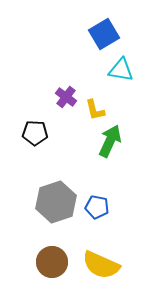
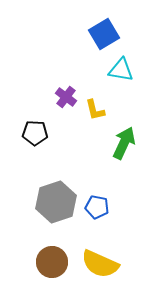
green arrow: moved 14 px right, 2 px down
yellow semicircle: moved 1 px left, 1 px up
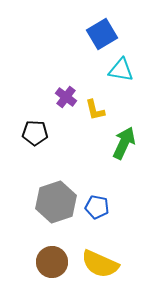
blue square: moved 2 px left
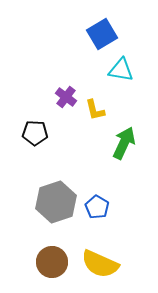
blue pentagon: rotated 20 degrees clockwise
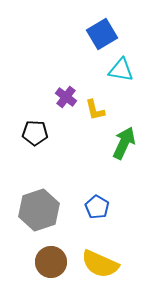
gray hexagon: moved 17 px left, 8 px down
brown circle: moved 1 px left
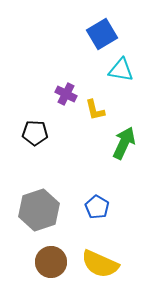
purple cross: moved 3 px up; rotated 10 degrees counterclockwise
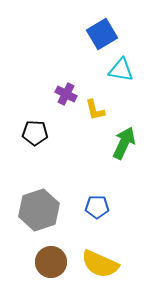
blue pentagon: rotated 30 degrees counterclockwise
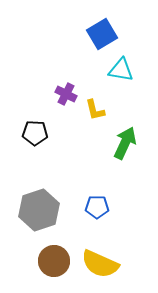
green arrow: moved 1 px right
brown circle: moved 3 px right, 1 px up
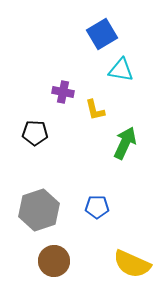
purple cross: moved 3 px left, 2 px up; rotated 15 degrees counterclockwise
yellow semicircle: moved 32 px right
